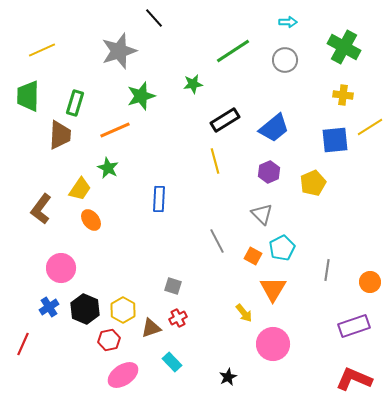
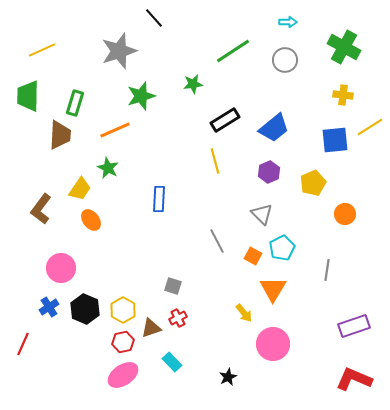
orange circle at (370, 282): moved 25 px left, 68 px up
red hexagon at (109, 340): moved 14 px right, 2 px down
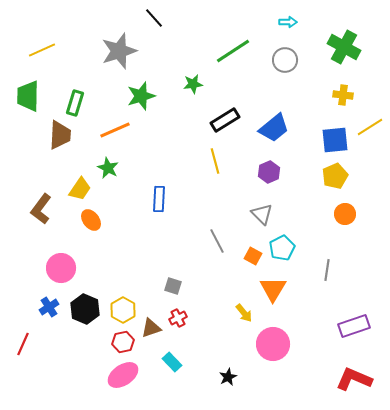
yellow pentagon at (313, 183): moved 22 px right, 7 px up
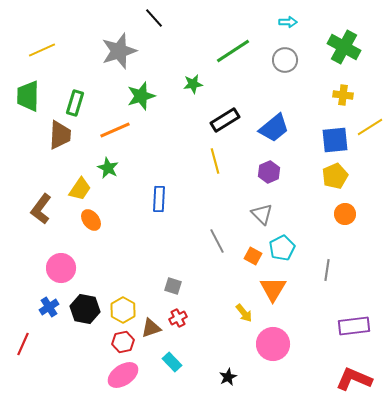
black hexagon at (85, 309): rotated 12 degrees counterclockwise
purple rectangle at (354, 326): rotated 12 degrees clockwise
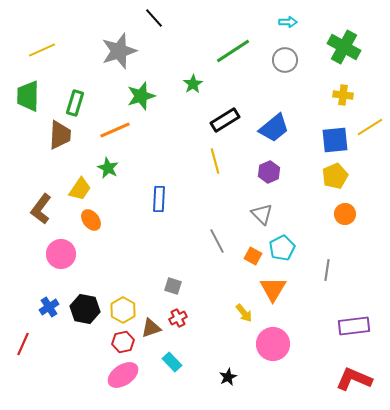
green star at (193, 84): rotated 24 degrees counterclockwise
pink circle at (61, 268): moved 14 px up
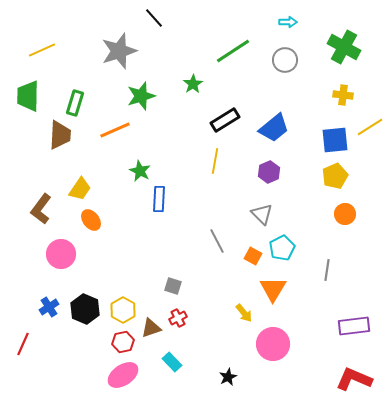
yellow line at (215, 161): rotated 25 degrees clockwise
green star at (108, 168): moved 32 px right, 3 px down
black hexagon at (85, 309): rotated 12 degrees clockwise
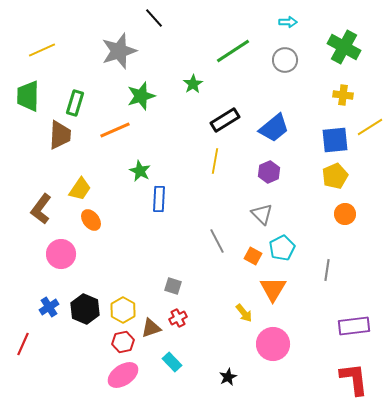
red L-shape at (354, 379): rotated 60 degrees clockwise
